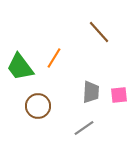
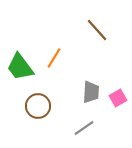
brown line: moved 2 px left, 2 px up
pink square: moved 1 px left, 3 px down; rotated 24 degrees counterclockwise
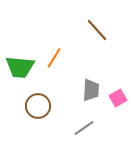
green trapezoid: rotated 48 degrees counterclockwise
gray trapezoid: moved 2 px up
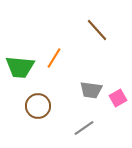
gray trapezoid: rotated 95 degrees clockwise
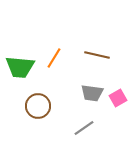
brown line: moved 25 px down; rotated 35 degrees counterclockwise
gray trapezoid: moved 1 px right, 3 px down
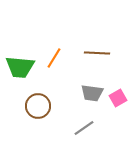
brown line: moved 2 px up; rotated 10 degrees counterclockwise
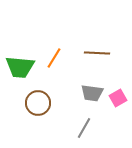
brown circle: moved 3 px up
gray line: rotated 25 degrees counterclockwise
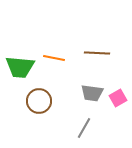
orange line: rotated 70 degrees clockwise
brown circle: moved 1 px right, 2 px up
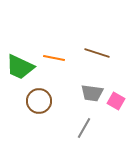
brown line: rotated 15 degrees clockwise
green trapezoid: rotated 20 degrees clockwise
pink square: moved 2 px left, 3 px down; rotated 30 degrees counterclockwise
